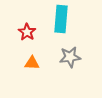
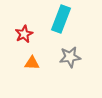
cyan rectangle: rotated 16 degrees clockwise
red star: moved 3 px left, 2 px down; rotated 12 degrees clockwise
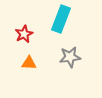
orange triangle: moved 3 px left
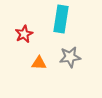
cyan rectangle: rotated 12 degrees counterclockwise
orange triangle: moved 10 px right
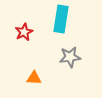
red star: moved 2 px up
orange triangle: moved 5 px left, 15 px down
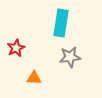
cyan rectangle: moved 4 px down
red star: moved 8 px left, 16 px down
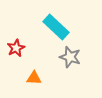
cyan rectangle: moved 5 px left, 4 px down; rotated 56 degrees counterclockwise
gray star: rotated 25 degrees clockwise
